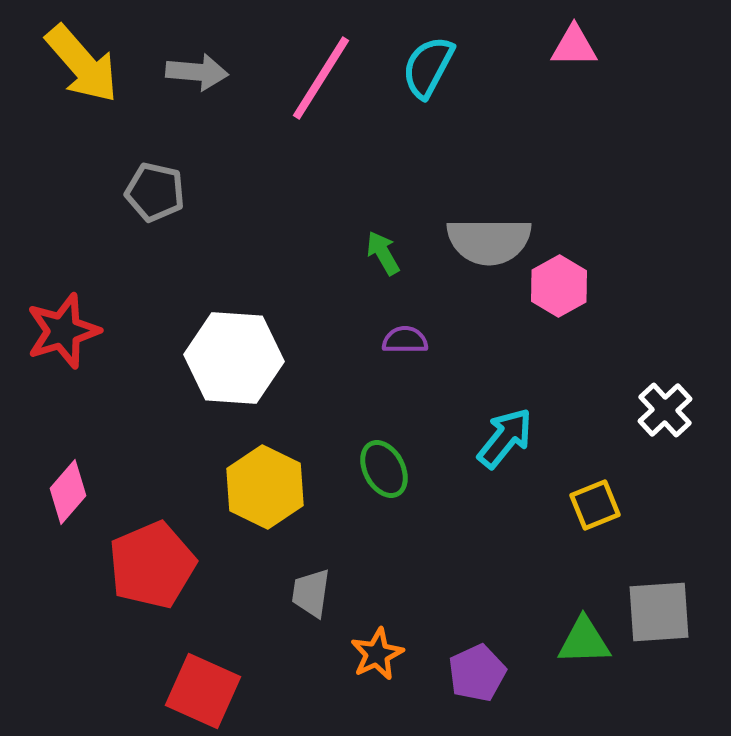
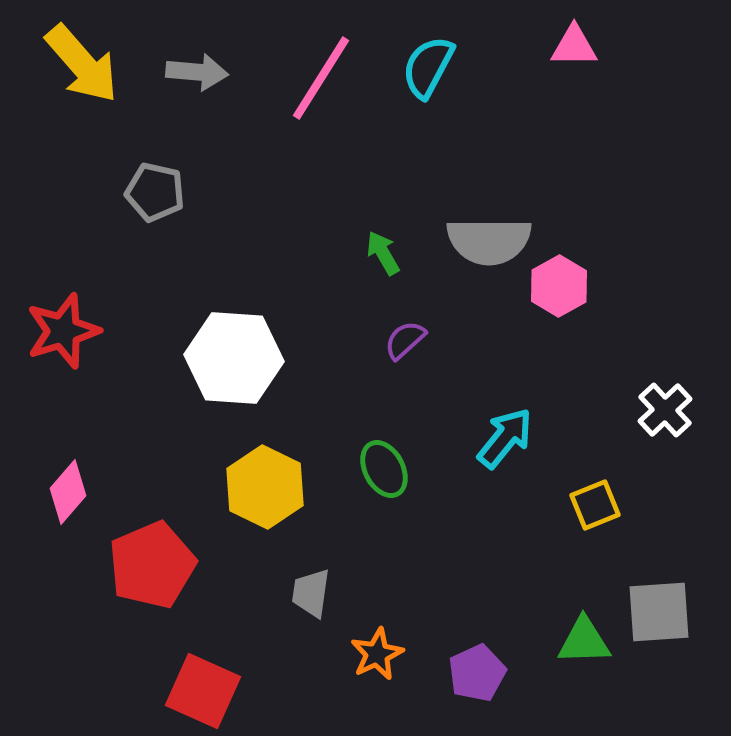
purple semicircle: rotated 42 degrees counterclockwise
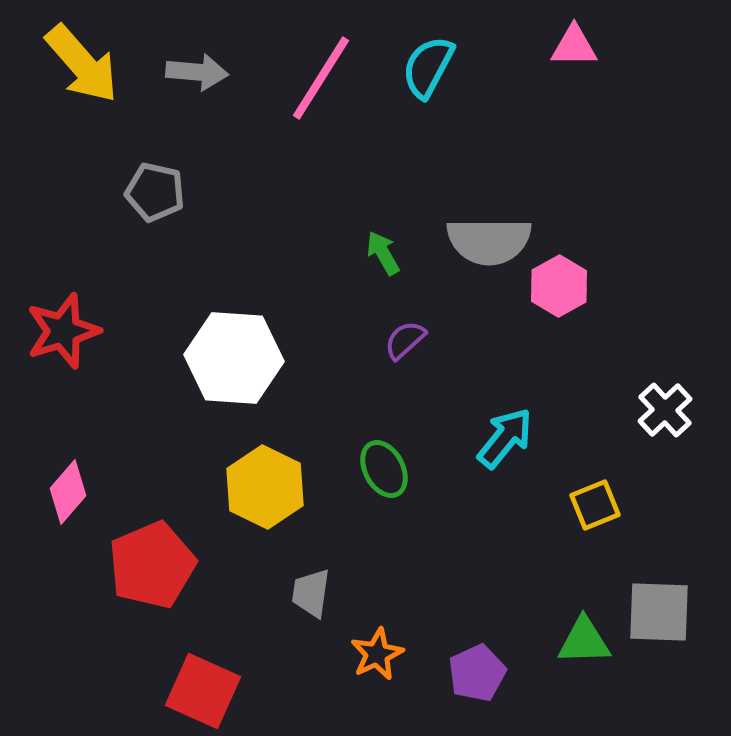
gray square: rotated 6 degrees clockwise
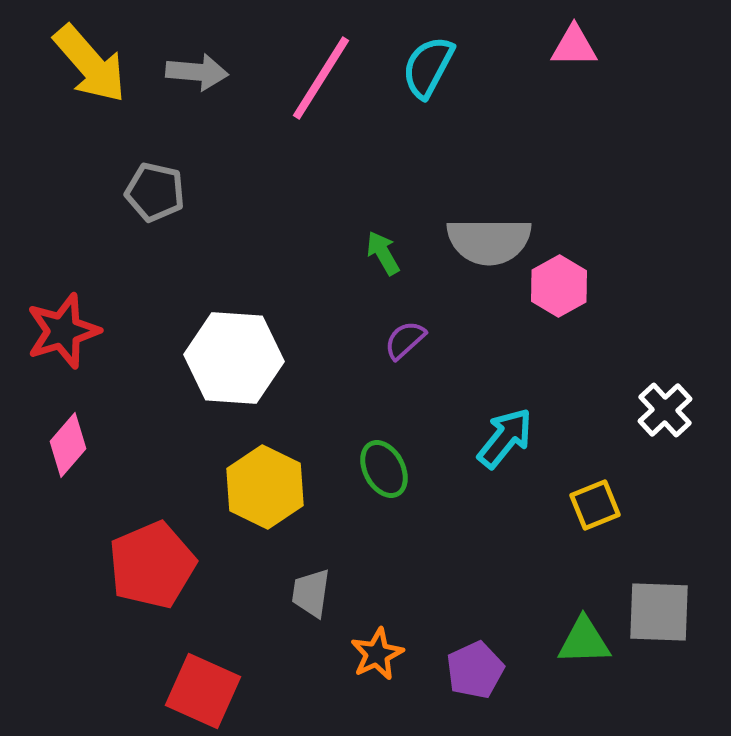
yellow arrow: moved 8 px right
pink diamond: moved 47 px up
purple pentagon: moved 2 px left, 3 px up
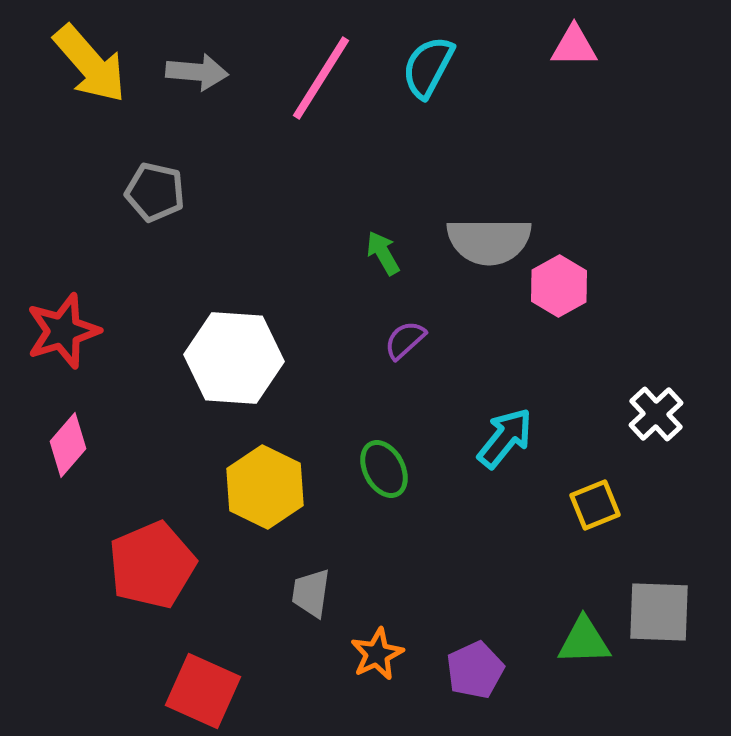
white cross: moved 9 px left, 4 px down
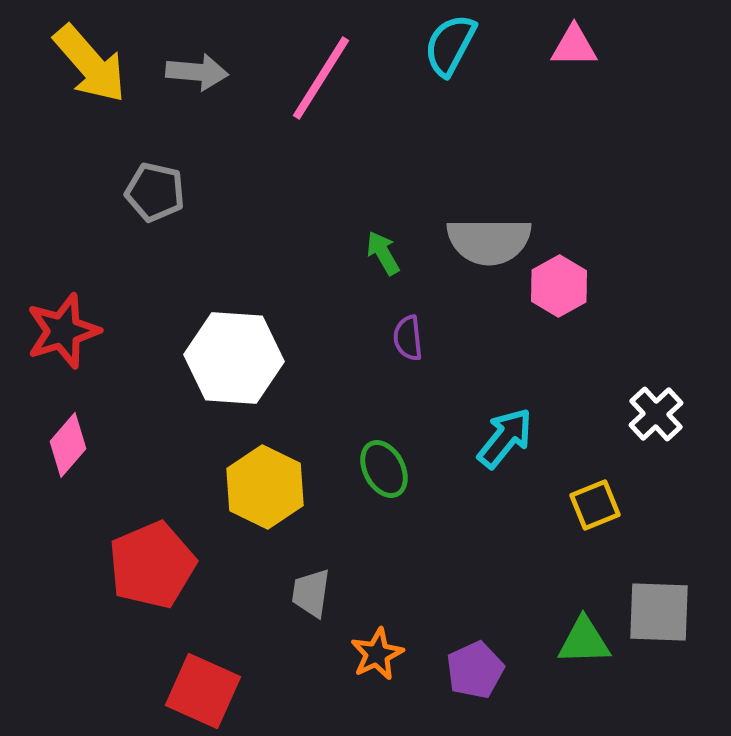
cyan semicircle: moved 22 px right, 22 px up
purple semicircle: moved 3 px right, 2 px up; rotated 54 degrees counterclockwise
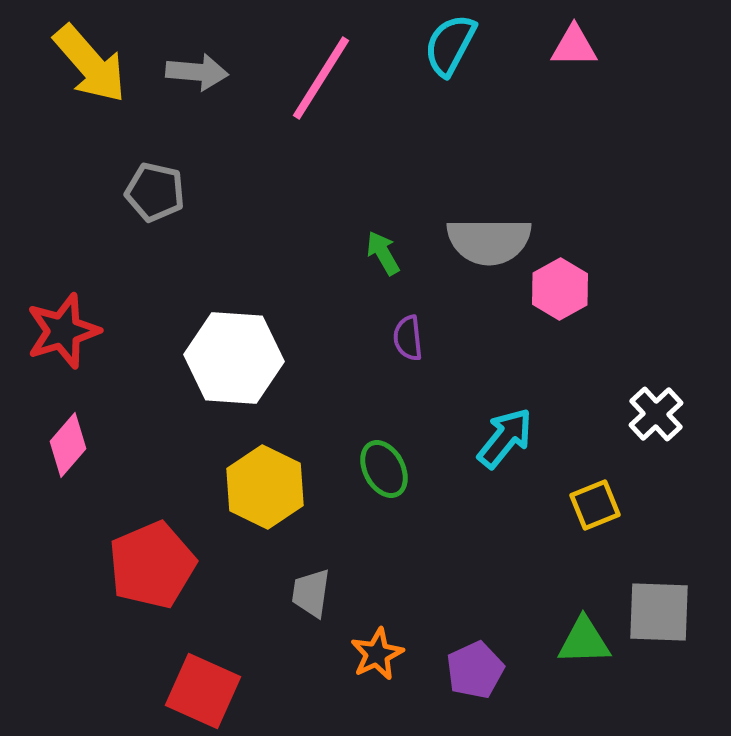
pink hexagon: moved 1 px right, 3 px down
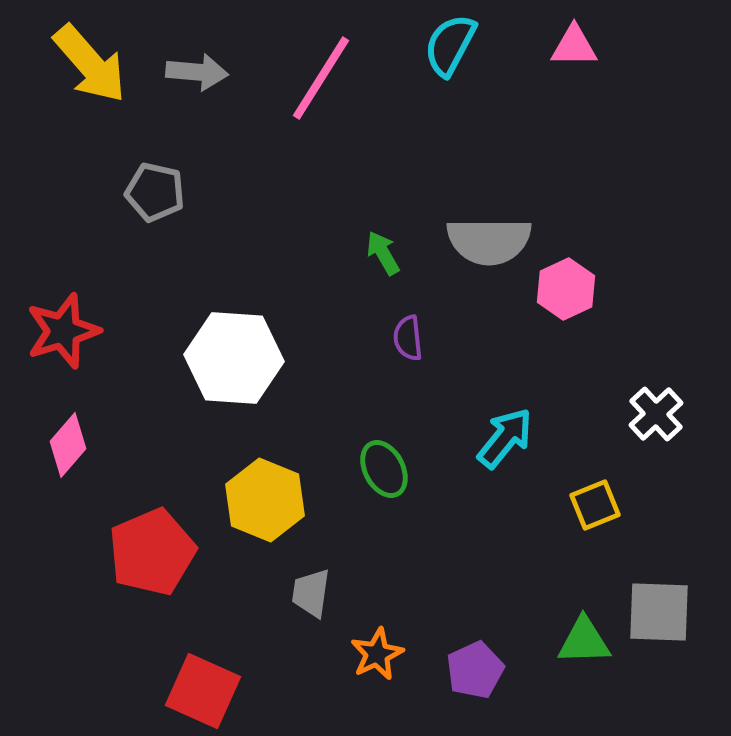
pink hexagon: moved 6 px right; rotated 4 degrees clockwise
yellow hexagon: moved 13 px down; rotated 4 degrees counterclockwise
red pentagon: moved 13 px up
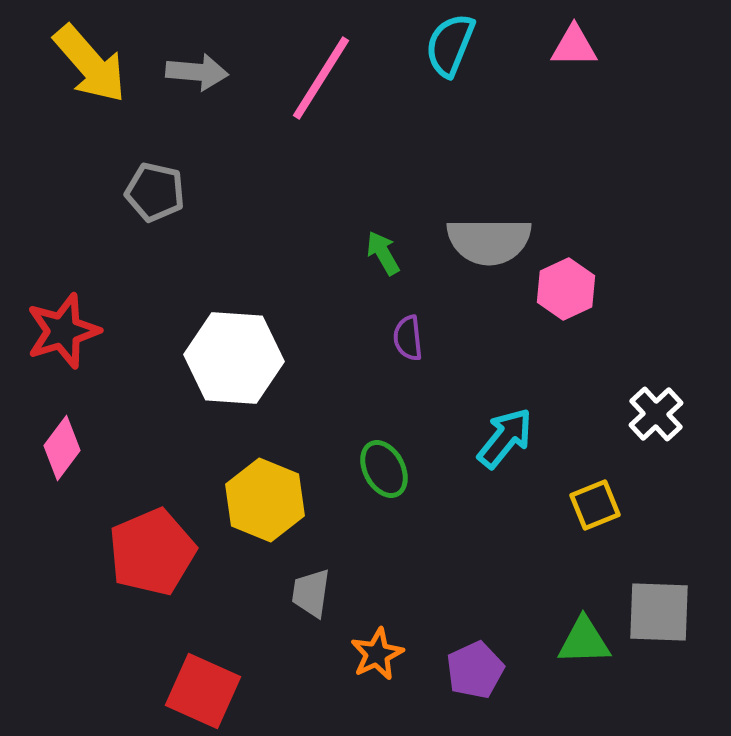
cyan semicircle: rotated 6 degrees counterclockwise
pink diamond: moved 6 px left, 3 px down; rotated 4 degrees counterclockwise
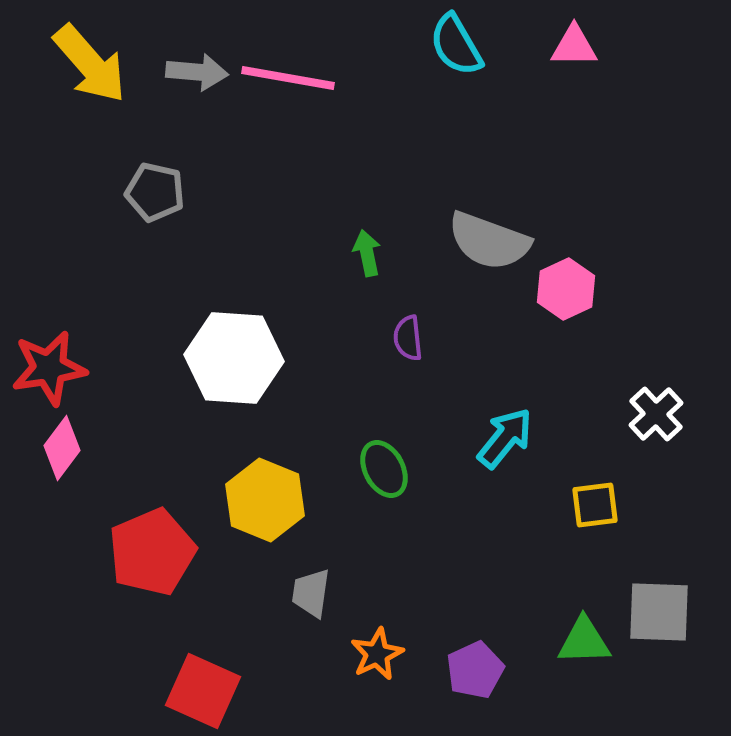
cyan semicircle: moved 6 px right; rotated 52 degrees counterclockwise
pink line: moved 33 px left; rotated 68 degrees clockwise
gray semicircle: rotated 20 degrees clockwise
green arrow: moved 16 px left; rotated 18 degrees clockwise
red star: moved 14 px left, 37 px down; rotated 8 degrees clockwise
yellow square: rotated 15 degrees clockwise
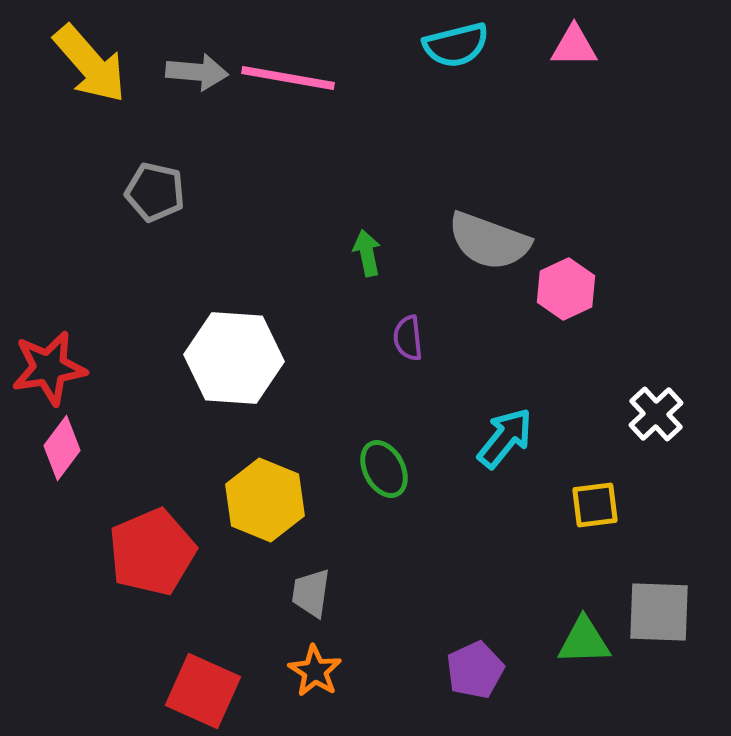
cyan semicircle: rotated 74 degrees counterclockwise
orange star: moved 62 px left, 17 px down; rotated 14 degrees counterclockwise
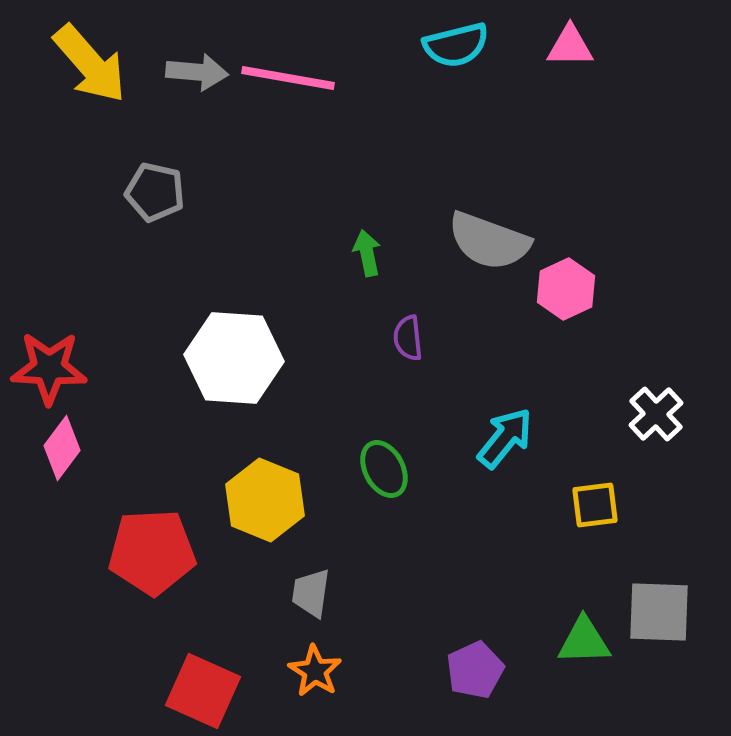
pink triangle: moved 4 px left
red star: rotated 12 degrees clockwise
red pentagon: rotated 20 degrees clockwise
